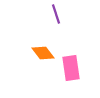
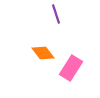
pink rectangle: rotated 40 degrees clockwise
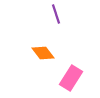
pink rectangle: moved 10 px down
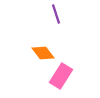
pink rectangle: moved 10 px left, 2 px up
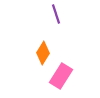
orange diamond: rotated 70 degrees clockwise
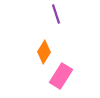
orange diamond: moved 1 px right, 1 px up
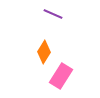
purple line: moved 3 px left; rotated 48 degrees counterclockwise
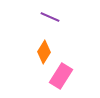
purple line: moved 3 px left, 3 px down
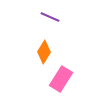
pink rectangle: moved 3 px down
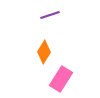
purple line: moved 2 px up; rotated 42 degrees counterclockwise
